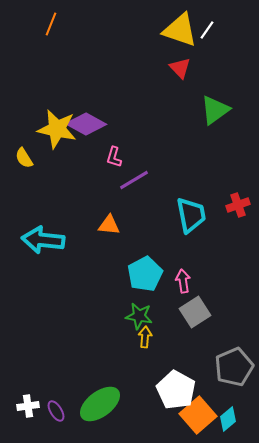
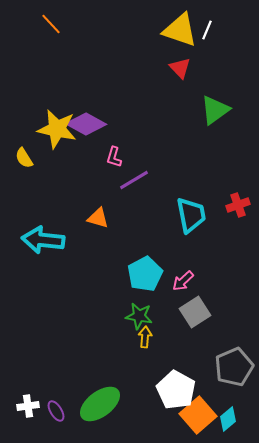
orange line: rotated 65 degrees counterclockwise
white line: rotated 12 degrees counterclockwise
orange triangle: moved 11 px left, 7 px up; rotated 10 degrees clockwise
pink arrow: rotated 125 degrees counterclockwise
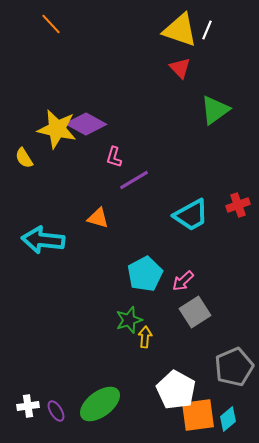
cyan trapezoid: rotated 72 degrees clockwise
green star: moved 10 px left, 4 px down; rotated 28 degrees counterclockwise
orange square: rotated 33 degrees clockwise
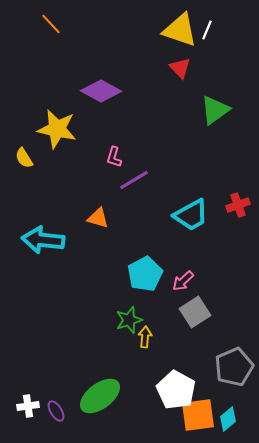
purple diamond: moved 15 px right, 33 px up
green ellipse: moved 8 px up
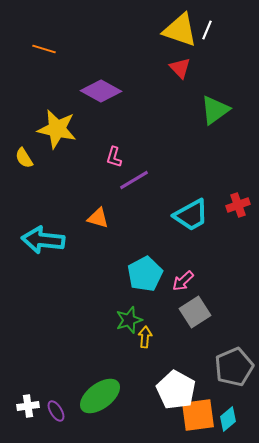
orange line: moved 7 px left, 25 px down; rotated 30 degrees counterclockwise
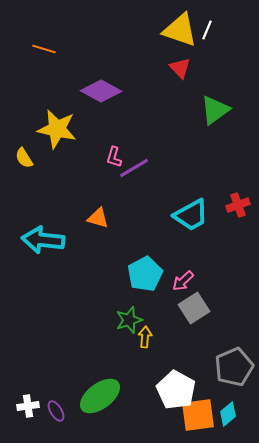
purple line: moved 12 px up
gray square: moved 1 px left, 4 px up
cyan diamond: moved 5 px up
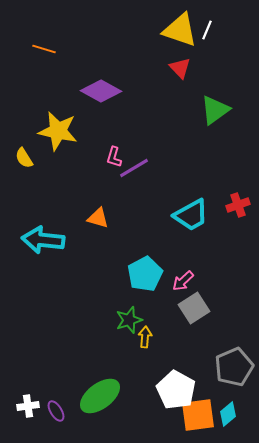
yellow star: moved 1 px right, 2 px down
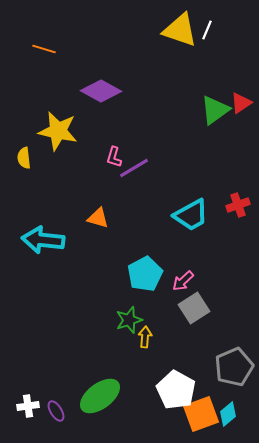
red triangle: moved 61 px right, 35 px down; rotated 40 degrees clockwise
yellow semicircle: rotated 25 degrees clockwise
orange square: moved 3 px right, 1 px up; rotated 12 degrees counterclockwise
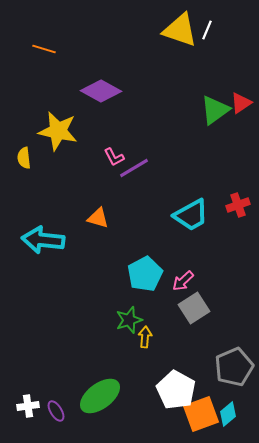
pink L-shape: rotated 45 degrees counterclockwise
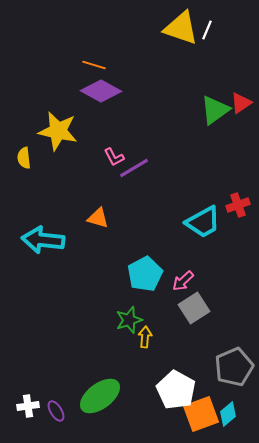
yellow triangle: moved 1 px right, 2 px up
orange line: moved 50 px right, 16 px down
cyan trapezoid: moved 12 px right, 7 px down
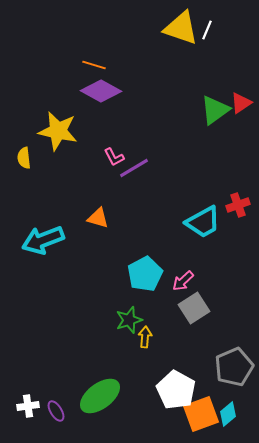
cyan arrow: rotated 27 degrees counterclockwise
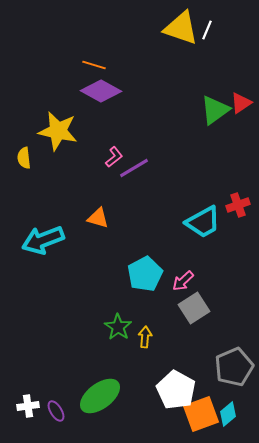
pink L-shape: rotated 100 degrees counterclockwise
green star: moved 11 px left, 7 px down; rotated 20 degrees counterclockwise
